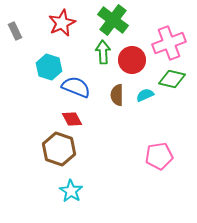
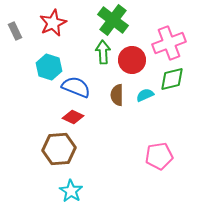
red star: moved 9 px left
green diamond: rotated 28 degrees counterclockwise
red diamond: moved 1 px right, 2 px up; rotated 35 degrees counterclockwise
brown hexagon: rotated 24 degrees counterclockwise
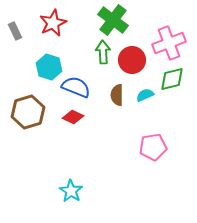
brown hexagon: moved 31 px left, 37 px up; rotated 12 degrees counterclockwise
pink pentagon: moved 6 px left, 9 px up
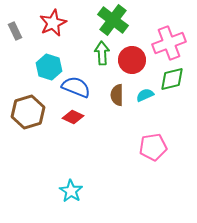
green arrow: moved 1 px left, 1 px down
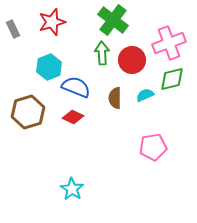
red star: moved 1 px left, 1 px up; rotated 8 degrees clockwise
gray rectangle: moved 2 px left, 2 px up
cyan hexagon: rotated 20 degrees clockwise
brown semicircle: moved 2 px left, 3 px down
cyan star: moved 1 px right, 2 px up
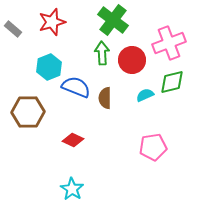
gray rectangle: rotated 24 degrees counterclockwise
green diamond: moved 3 px down
brown semicircle: moved 10 px left
brown hexagon: rotated 16 degrees clockwise
red diamond: moved 23 px down
